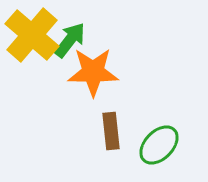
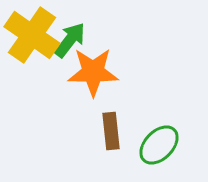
yellow cross: rotated 6 degrees counterclockwise
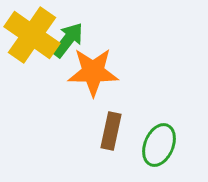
green arrow: moved 2 px left
brown rectangle: rotated 18 degrees clockwise
green ellipse: rotated 21 degrees counterclockwise
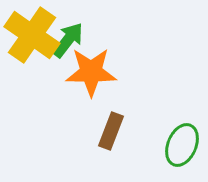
orange star: moved 2 px left
brown rectangle: rotated 9 degrees clockwise
green ellipse: moved 23 px right
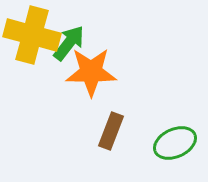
yellow cross: rotated 20 degrees counterclockwise
green arrow: moved 1 px right, 3 px down
green ellipse: moved 7 px left, 2 px up; rotated 42 degrees clockwise
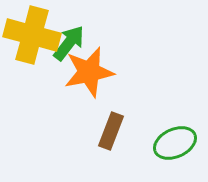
orange star: moved 2 px left; rotated 12 degrees counterclockwise
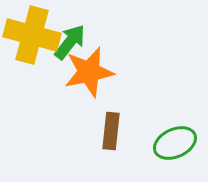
green arrow: moved 1 px right, 1 px up
brown rectangle: rotated 15 degrees counterclockwise
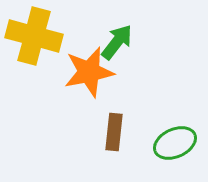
yellow cross: moved 2 px right, 1 px down
green arrow: moved 47 px right
brown rectangle: moved 3 px right, 1 px down
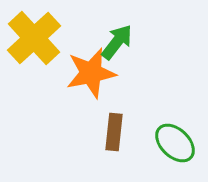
yellow cross: moved 2 px down; rotated 32 degrees clockwise
orange star: moved 2 px right, 1 px down
green ellipse: rotated 69 degrees clockwise
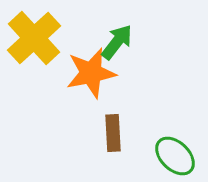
brown rectangle: moved 1 px left, 1 px down; rotated 9 degrees counterclockwise
green ellipse: moved 13 px down
